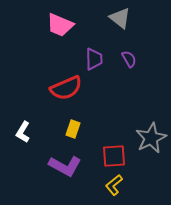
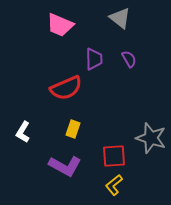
gray star: rotated 28 degrees counterclockwise
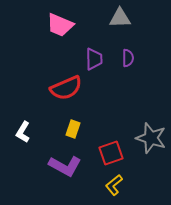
gray triangle: rotated 40 degrees counterclockwise
purple semicircle: moved 1 px left, 1 px up; rotated 30 degrees clockwise
red square: moved 3 px left, 3 px up; rotated 15 degrees counterclockwise
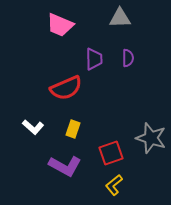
white L-shape: moved 10 px right, 5 px up; rotated 80 degrees counterclockwise
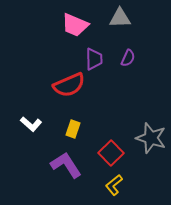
pink trapezoid: moved 15 px right
purple semicircle: rotated 24 degrees clockwise
red semicircle: moved 3 px right, 3 px up
white L-shape: moved 2 px left, 3 px up
red square: rotated 25 degrees counterclockwise
purple L-shape: moved 1 px right, 1 px up; rotated 152 degrees counterclockwise
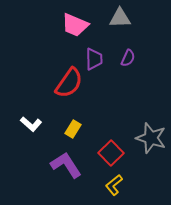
red semicircle: moved 2 px up; rotated 32 degrees counterclockwise
yellow rectangle: rotated 12 degrees clockwise
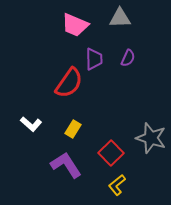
yellow L-shape: moved 3 px right
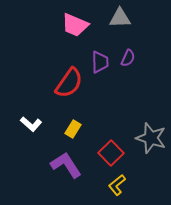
purple trapezoid: moved 6 px right, 3 px down
